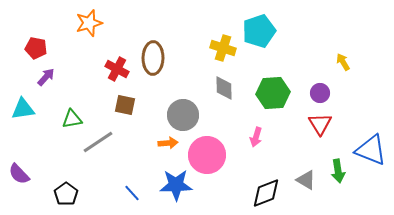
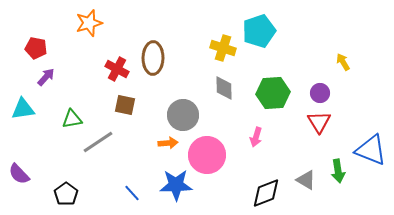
red triangle: moved 1 px left, 2 px up
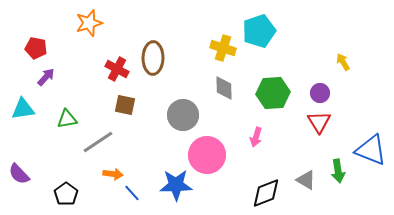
green triangle: moved 5 px left
orange arrow: moved 55 px left, 31 px down; rotated 12 degrees clockwise
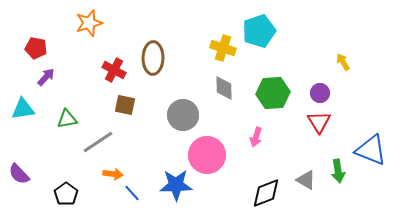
red cross: moved 3 px left, 1 px down
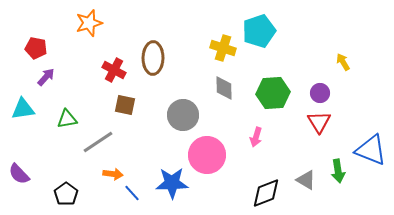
blue star: moved 4 px left, 2 px up
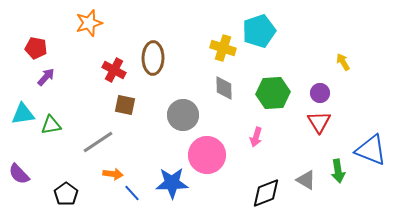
cyan triangle: moved 5 px down
green triangle: moved 16 px left, 6 px down
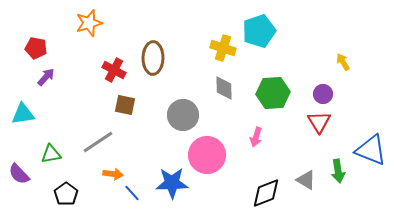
purple circle: moved 3 px right, 1 px down
green triangle: moved 29 px down
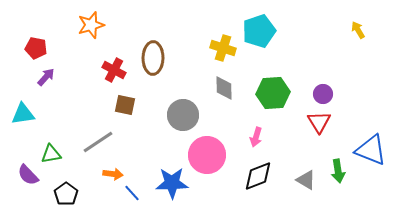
orange star: moved 2 px right, 2 px down
yellow arrow: moved 15 px right, 32 px up
purple semicircle: moved 9 px right, 1 px down
black diamond: moved 8 px left, 17 px up
